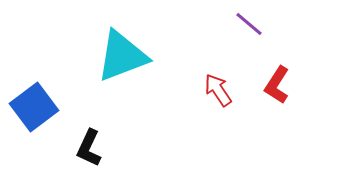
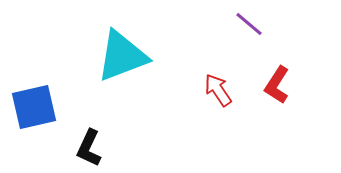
blue square: rotated 24 degrees clockwise
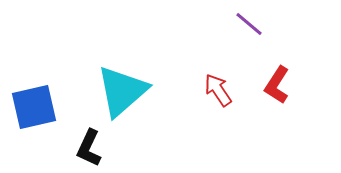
cyan triangle: moved 35 px down; rotated 20 degrees counterclockwise
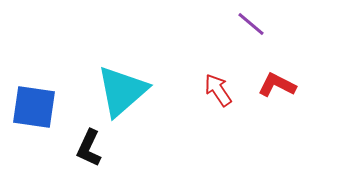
purple line: moved 2 px right
red L-shape: rotated 84 degrees clockwise
blue square: rotated 21 degrees clockwise
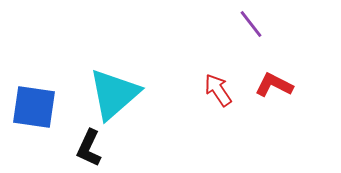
purple line: rotated 12 degrees clockwise
red L-shape: moved 3 px left
cyan triangle: moved 8 px left, 3 px down
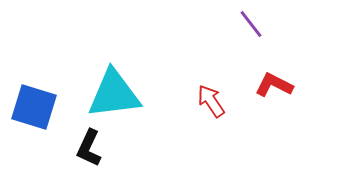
red arrow: moved 7 px left, 11 px down
cyan triangle: rotated 34 degrees clockwise
blue square: rotated 9 degrees clockwise
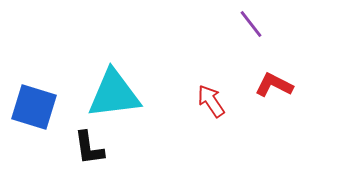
black L-shape: rotated 33 degrees counterclockwise
